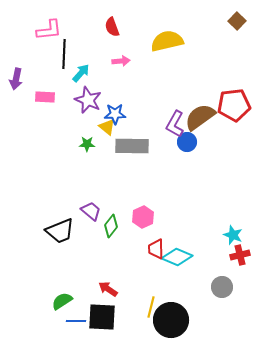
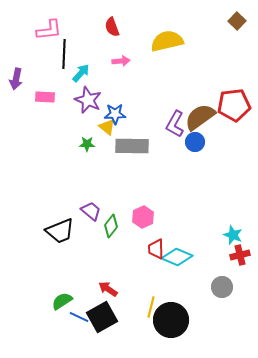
blue circle: moved 8 px right
black square: rotated 32 degrees counterclockwise
blue line: moved 3 px right, 4 px up; rotated 24 degrees clockwise
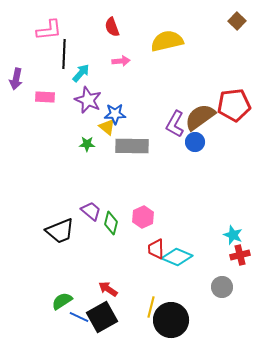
green diamond: moved 3 px up; rotated 25 degrees counterclockwise
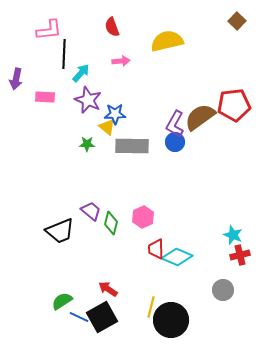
blue circle: moved 20 px left
gray circle: moved 1 px right, 3 px down
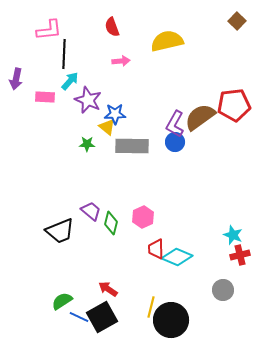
cyan arrow: moved 11 px left, 8 px down
